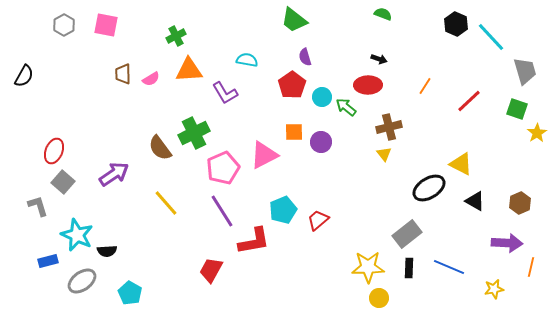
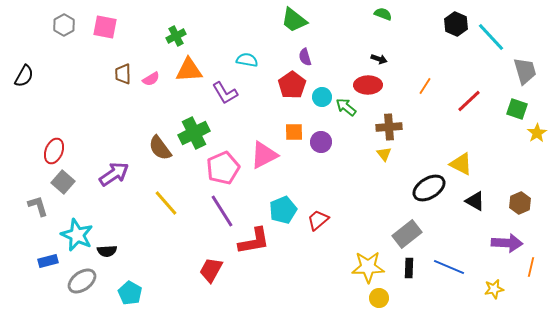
pink square at (106, 25): moved 1 px left, 2 px down
brown cross at (389, 127): rotated 10 degrees clockwise
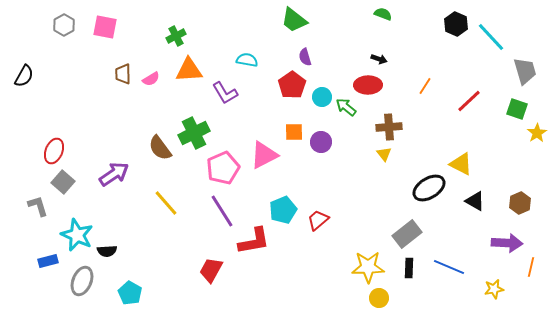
gray ellipse at (82, 281): rotated 32 degrees counterclockwise
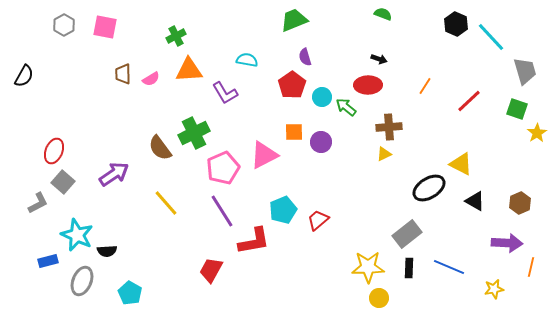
green trapezoid at (294, 20): rotated 120 degrees clockwise
yellow triangle at (384, 154): rotated 42 degrees clockwise
gray L-shape at (38, 206): moved 3 px up; rotated 80 degrees clockwise
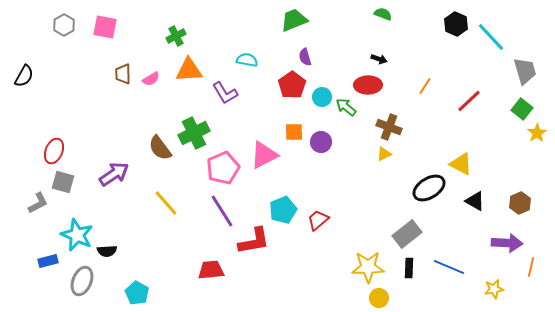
green square at (517, 109): moved 5 px right; rotated 20 degrees clockwise
brown cross at (389, 127): rotated 25 degrees clockwise
gray square at (63, 182): rotated 25 degrees counterclockwise
red trapezoid at (211, 270): rotated 56 degrees clockwise
cyan pentagon at (130, 293): moved 7 px right
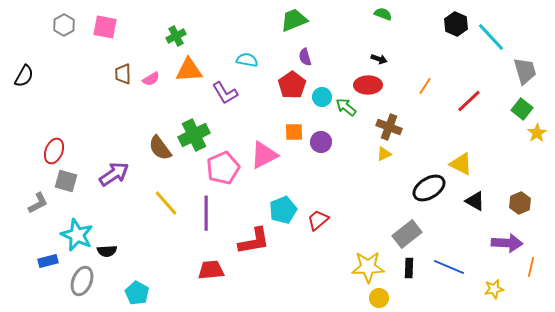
green cross at (194, 133): moved 2 px down
gray square at (63, 182): moved 3 px right, 1 px up
purple line at (222, 211): moved 16 px left, 2 px down; rotated 32 degrees clockwise
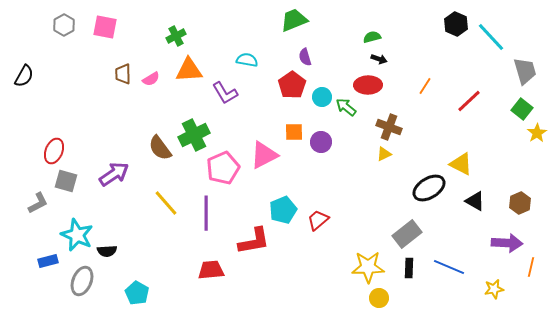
green semicircle at (383, 14): moved 11 px left, 23 px down; rotated 36 degrees counterclockwise
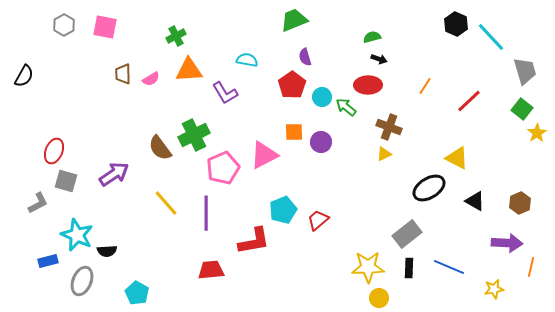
yellow triangle at (461, 164): moved 4 px left, 6 px up
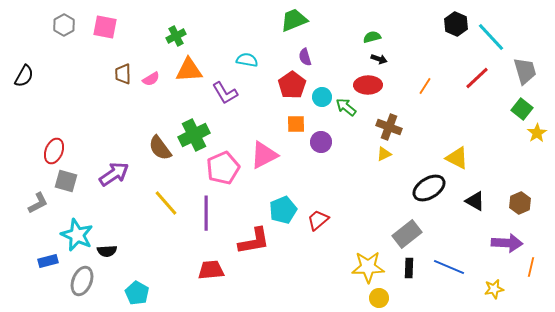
red line at (469, 101): moved 8 px right, 23 px up
orange square at (294, 132): moved 2 px right, 8 px up
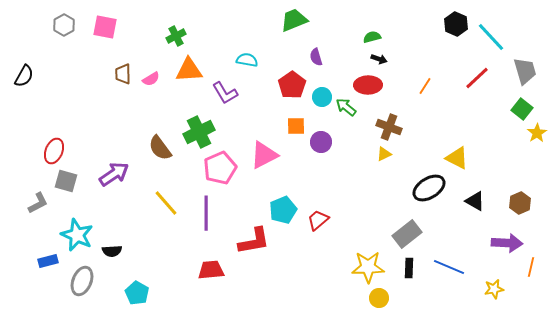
purple semicircle at (305, 57): moved 11 px right
orange square at (296, 124): moved 2 px down
green cross at (194, 135): moved 5 px right, 3 px up
pink pentagon at (223, 168): moved 3 px left
black semicircle at (107, 251): moved 5 px right
